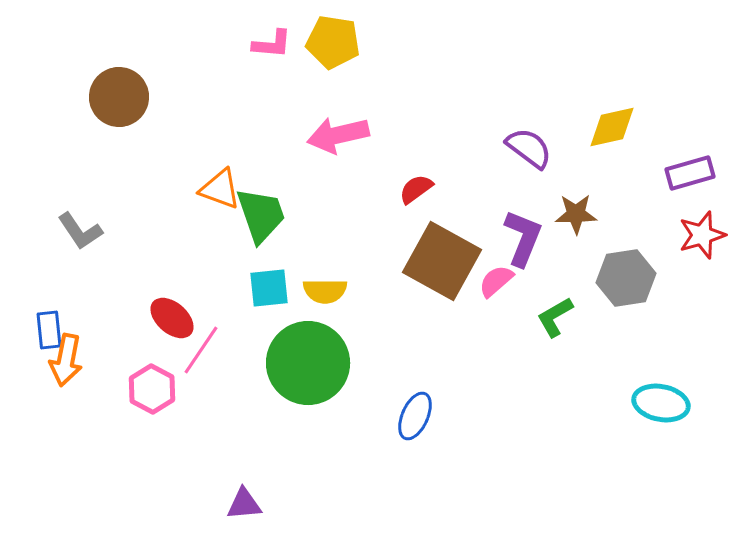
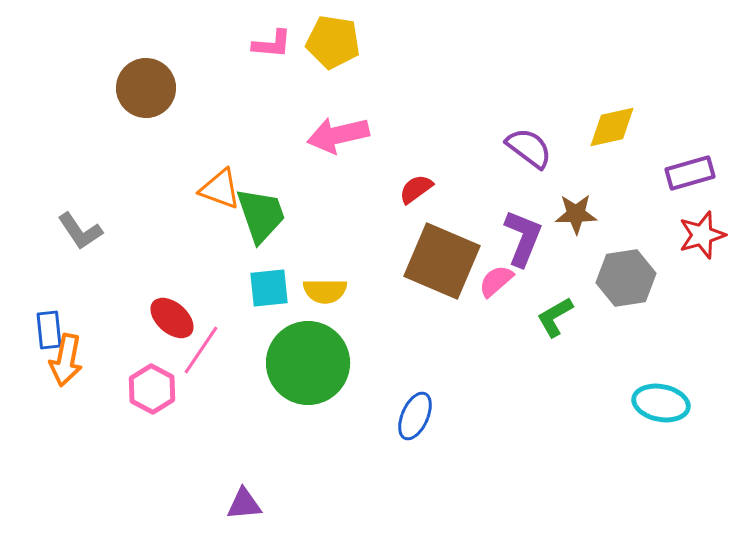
brown circle: moved 27 px right, 9 px up
brown square: rotated 6 degrees counterclockwise
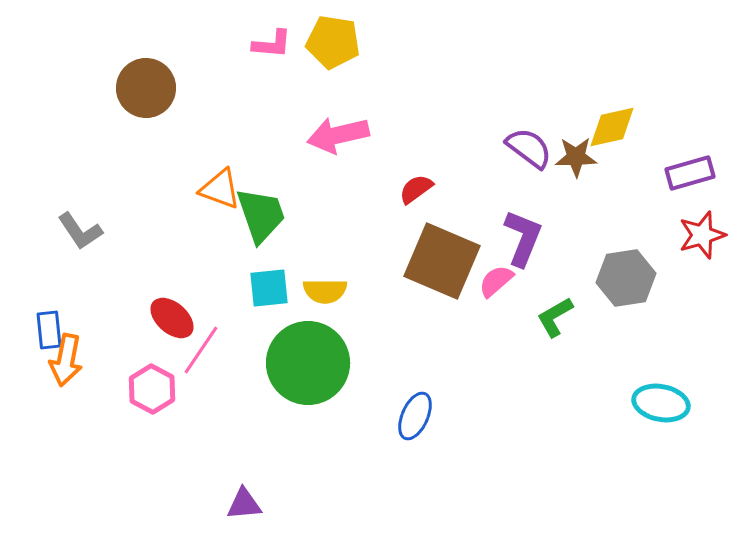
brown star: moved 57 px up
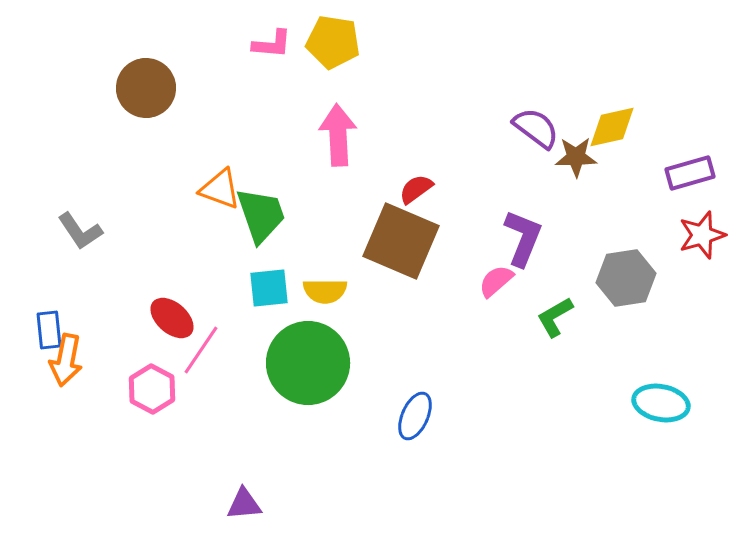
pink arrow: rotated 100 degrees clockwise
purple semicircle: moved 7 px right, 20 px up
brown square: moved 41 px left, 20 px up
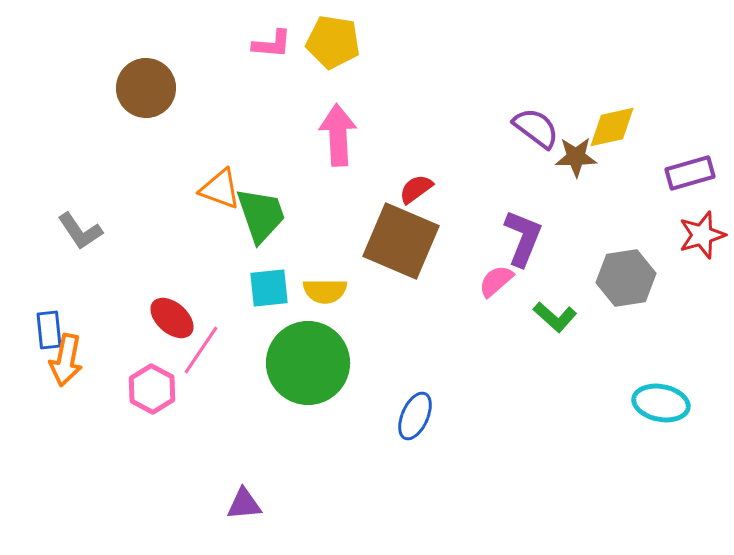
green L-shape: rotated 108 degrees counterclockwise
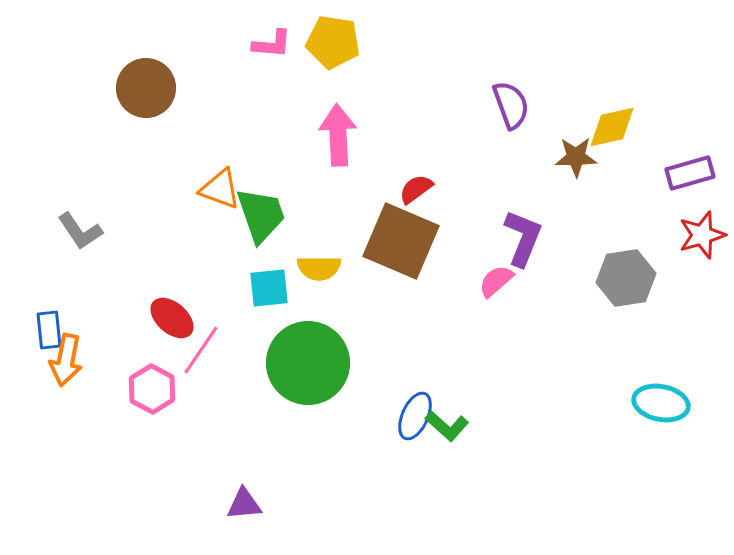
purple semicircle: moved 25 px left, 23 px up; rotated 33 degrees clockwise
yellow semicircle: moved 6 px left, 23 px up
green L-shape: moved 108 px left, 109 px down
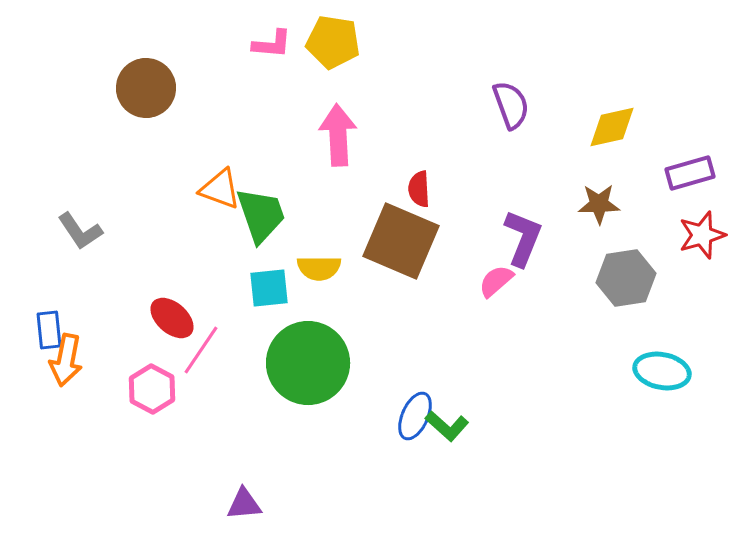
brown star: moved 23 px right, 47 px down
red semicircle: moved 3 px right; rotated 57 degrees counterclockwise
cyan ellipse: moved 1 px right, 32 px up
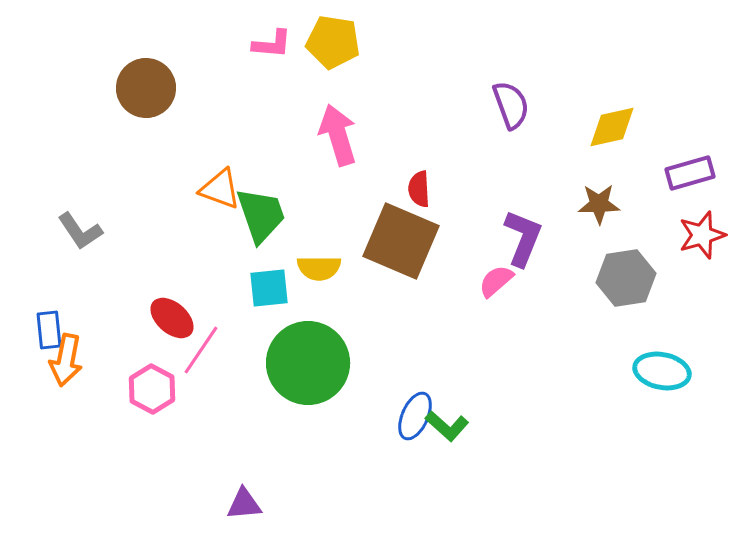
pink arrow: rotated 14 degrees counterclockwise
